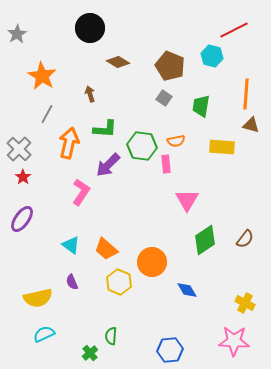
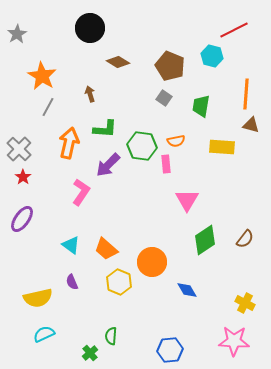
gray line: moved 1 px right, 7 px up
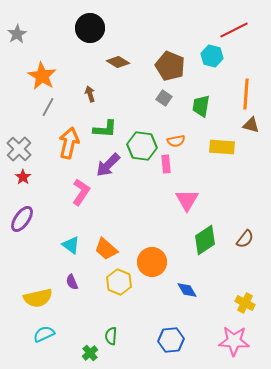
blue hexagon: moved 1 px right, 10 px up
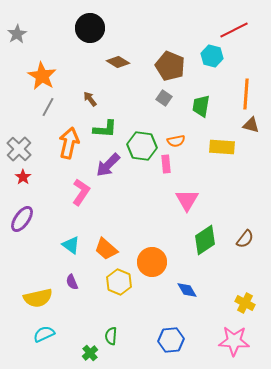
brown arrow: moved 5 px down; rotated 21 degrees counterclockwise
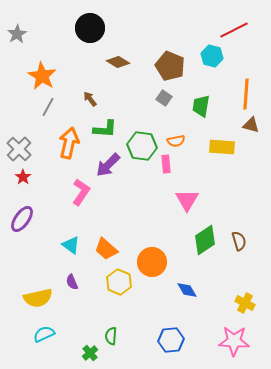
brown semicircle: moved 6 px left, 2 px down; rotated 54 degrees counterclockwise
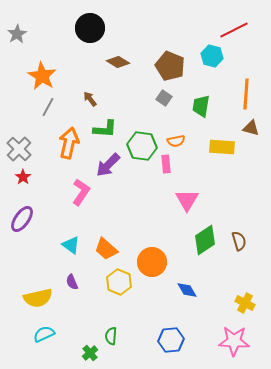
brown triangle: moved 3 px down
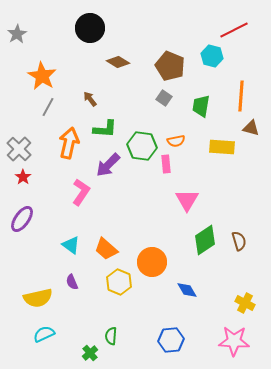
orange line: moved 5 px left, 2 px down
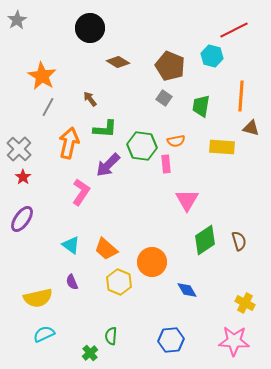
gray star: moved 14 px up
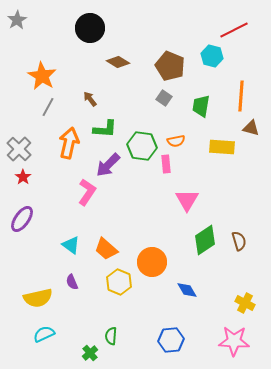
pink L-shape: moved 6 px right
